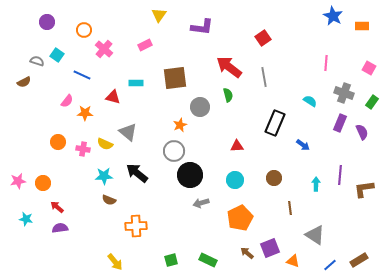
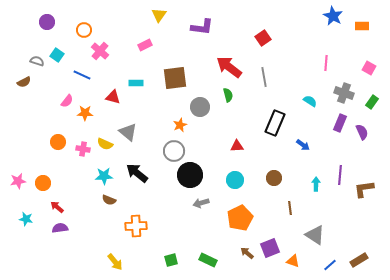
pink cross at (104, 49): moved 4 px left, 2 px down
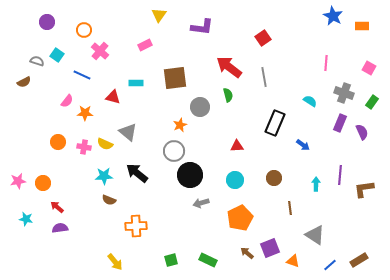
pink cross at (83, 149): moved 1 px right, 2 px up
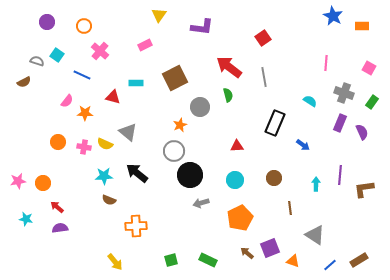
orange circle at (84, 30): moved 4 px up
brown square at (175, 78): rotated 20 degrees counterclockwise
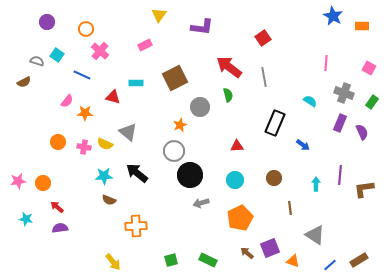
orange circle at (84, 26): moved 2 px right, 3 px down
yellow arrow at (115, 262): moved 2 px left
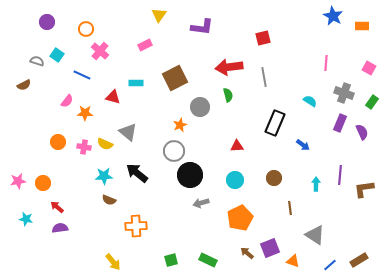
red square at (263, 38): rotated 21 degrees clockwise
red arrow at (229, 67): rotated 44 degrees counterclockwise
brown semicircle at (24, 82): moved 3 px down
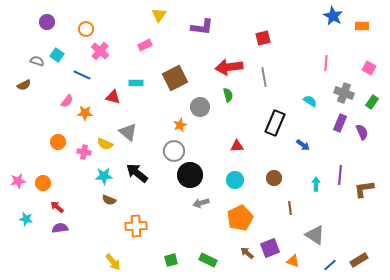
pink cross at (84, 147): moved 5 px down
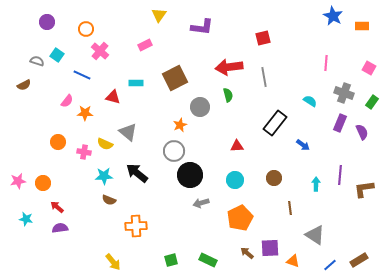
black rectangle at (275, 123): rotated 15 degrees clockwise
purple square at (270, 248): rotated 18 degrees clockwise
